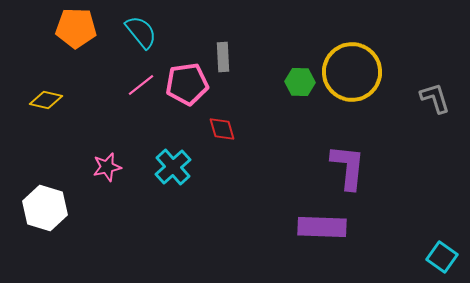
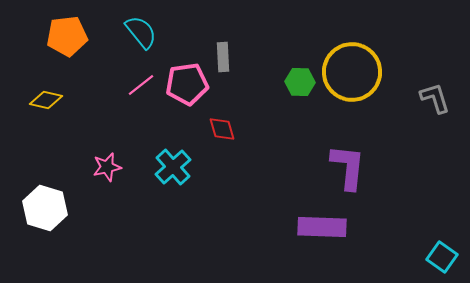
orange pentagon: moved 9 px left, 8 px down; rotated 9 degrees counterclockwise
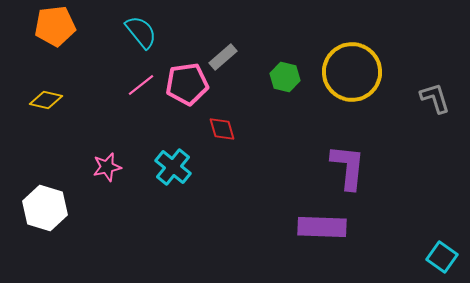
orange pentagon: moved 12 px left, 10 px up
gray rectangle: rotated 52 degrees clockwise
green hexagon: moved 15 px left, 5 px up; rotated 12 degrees clockwise
cyan cross: rotated 9 degrees counterclockwise
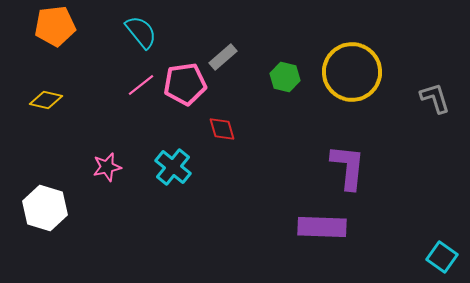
pink pentagon: moved 2 px left
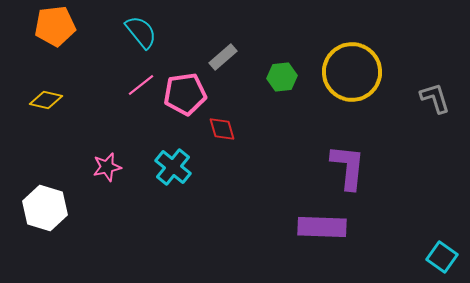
green hexagon: moved 3 px left; rotated 20 degrees counterclockwise
pink pentagon: moved 10 px down
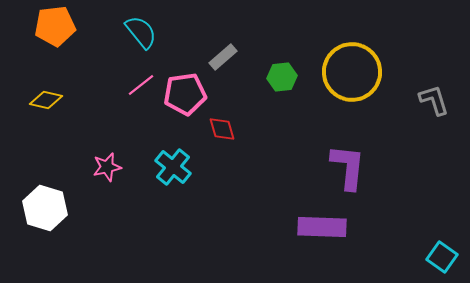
gray L-shape: moved 1 px left, 2 px down
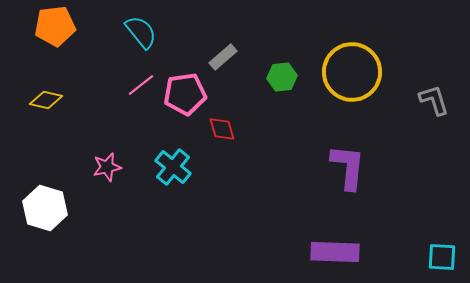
purple rectangle: moved 13 px right, 25 px down
cyan square: rotated 32 degrees counterclockwise
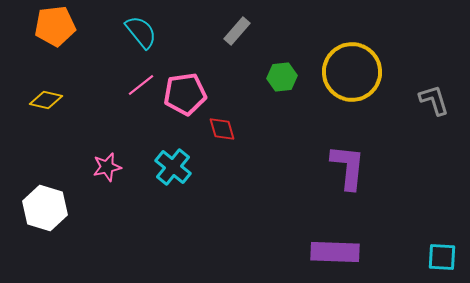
gray rectangle: moved 14 px right, 26 px up; rotated 8 degrees counterclockwise
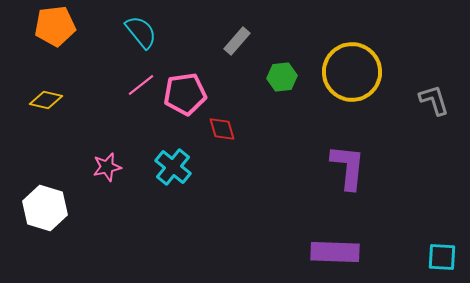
gray rectangle: moved 10 px down
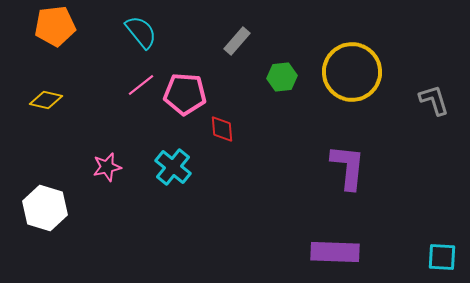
pink pentagon: rotated 12 degrees clockwise
red diamond: rotated 12 degrees clockwise
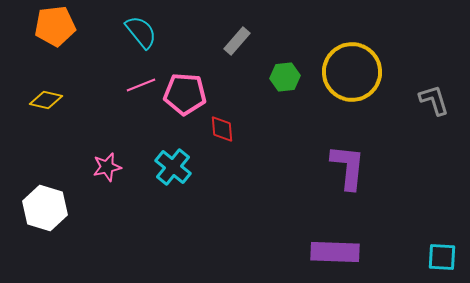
green hexagon: moved 3 px right
pink line: rotated 16 degrees clockwise
